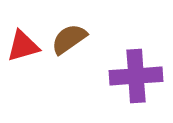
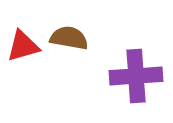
brown semicircle: moved 1 px up; rotated 45 degrees clockwise
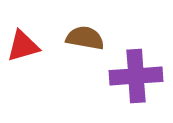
brown semicircle: moved 16 px right
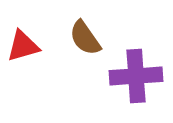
brown semicircle: rotated 135 degrees counterclockwise
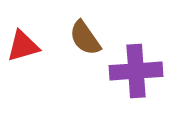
purple cross: moved 5 px up
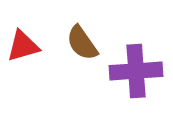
brown semicircle: moved 3 px left, 5 px down
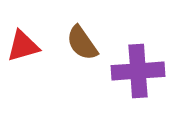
purple cross: moved 2 px right
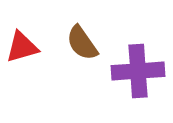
red triangle: moved 1 px left, 1 px down
